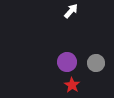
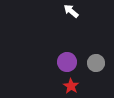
white arrow: rotated 91 degrees counterclockwise
red star: moved 1 px left, 1 px down
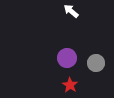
purple circle: moved 4 px up
red star: moved 1 px left, 1 px up
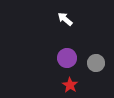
white arrow: moved 6 px left, 8 px down
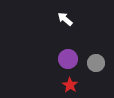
purple circle: moved 1 px right, 1 px down
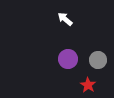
gray circle: moved 2 px right, 3 px up
red star: moved 18 px right
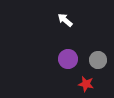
white arrow: moved 1 px down
red star: moved 2 px left, 1 px up; rotated 21 degrees counterclockwise
